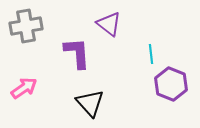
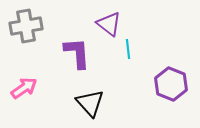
cyan line: moved 23 px left, 5 px up
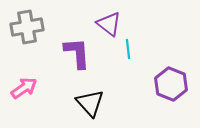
gray cross: moved 1 px right, 1 px down
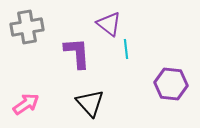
cyan line: moved 2 px left
purple hexagon: rotated 16 degrees counterclockwise
pink arrow: moved 2 px right, 16 px down
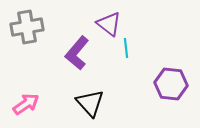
cyan line: moved 1 px up
purple L-shape: rotated 136 degrees counterclockwise
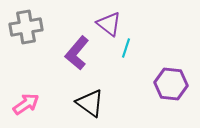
gray cross: moved 1 px left
cyan line: rotated 24 degrees clockwise
black triangle: rotated 12 degrees counterclockwise
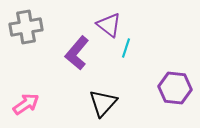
purple triangle: moved 1 px down
purple hexagon: moved 4 px right, 4 px down
black triangle: moved 13 px right; rotated 36 degrees clockwise
